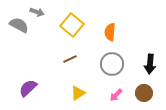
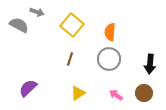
brown line: rotated 48 degrees counterclockwise
gray circle: moved 3 px left, 5 px up
pink arrow: rotated 80 degrees clockwise
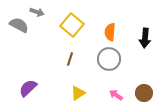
black arrow: moved 5 px left, 26 px up
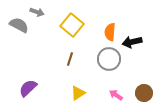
black arrow: moved 13 px left, 4 px down; rotated 72 degrees clockwise
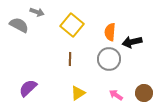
brown line: rotated 16 degrees counterclockwise
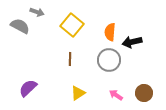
gray semicircle: moved 1 px right, 1 px down
gray circle: moved 1 px down
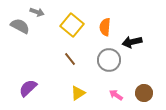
orange semicircle: moved 5 px left, 5 px up
brown line: rotated 40 degrees counterclockwise
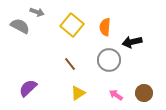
brown line: moved 5 px down
